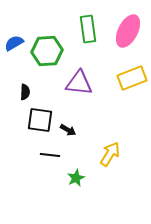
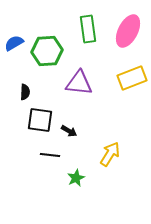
black arrow: moved 1 px right, 1 px down
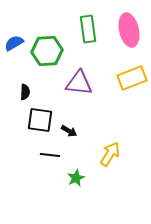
pink ellipse: moved 1 px right, 1 px up; rotated 40 degrees counterclockwise
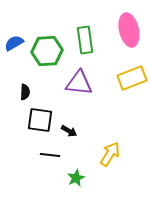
green rectangle: moved 3 px left, 11 px down
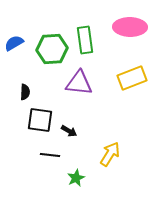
pink ellipse: moved 1 px right, 3 px up; rotated 76 degrees counterclockwise
green hexagon: moved 5 px right, 2 px up
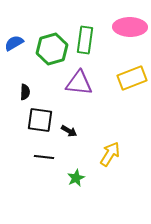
green rectangle: rotated 16 degrees clockwise
green hexagon: rotated 12 degrees counterclockwise
black line: moved 6 px left, 2 px down
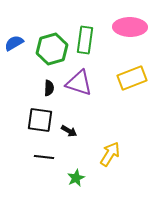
purple triangle: rotated 12 degrees clockwise
black semicircle: moved 24 px right, 4 px up
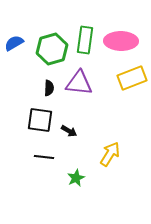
pink ellipse: moved 9 px left, 14 px down
purple triangle: rotated 12 degrees counterclockwise
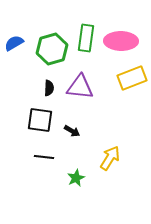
green rectangle: moved 1 px right, 2 px up
purple triangle: moved 1 px right, 4 px down
black arrow: moved 3 px right
yellow arrow: moved 4 px down
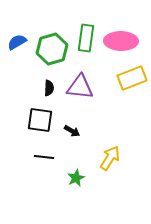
blue semicircle: moved 3 px right, 1 px up
